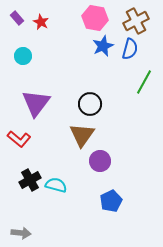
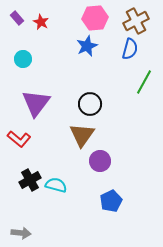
pink hexagon: rotated 15 degrees counterclockwise
blue star: moved 16 px left
cyan circle: moved 3 px down
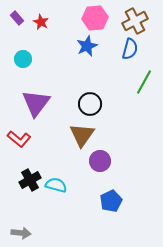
brown cross: moved 1 px left
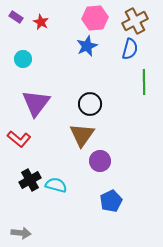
purple rectangle: moved 1 px left, 1 px up; rotated 16 degrees counterclockwise
green line: rotated 30 degrees counterclockwise
